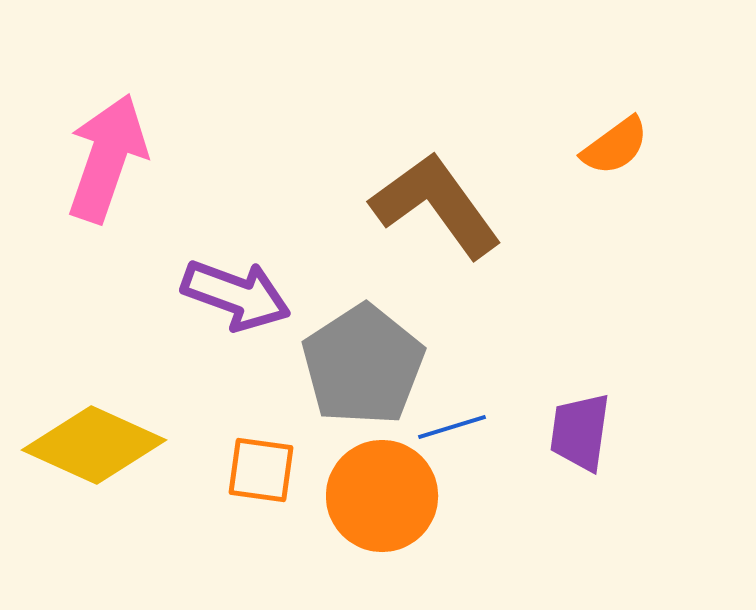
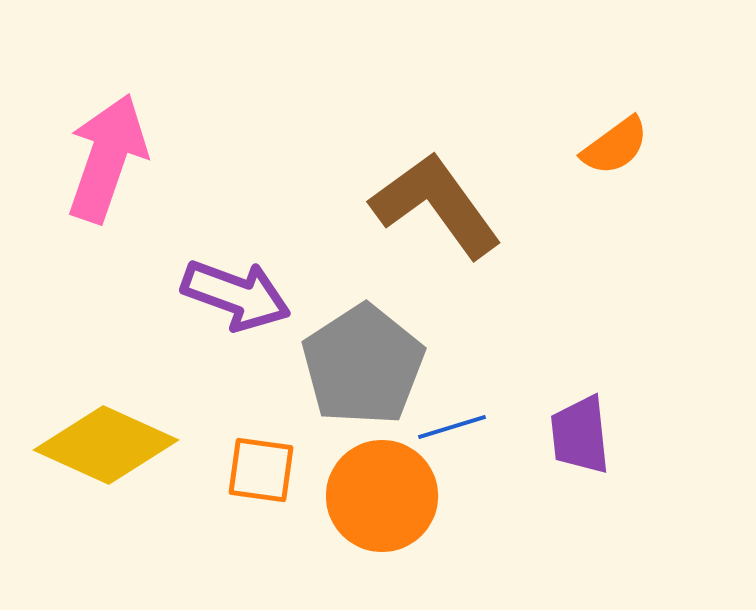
purple trapezoid: moved 3 px down; rotated 14 degrees counterclockwise
yellow diamond: moved 12 px right
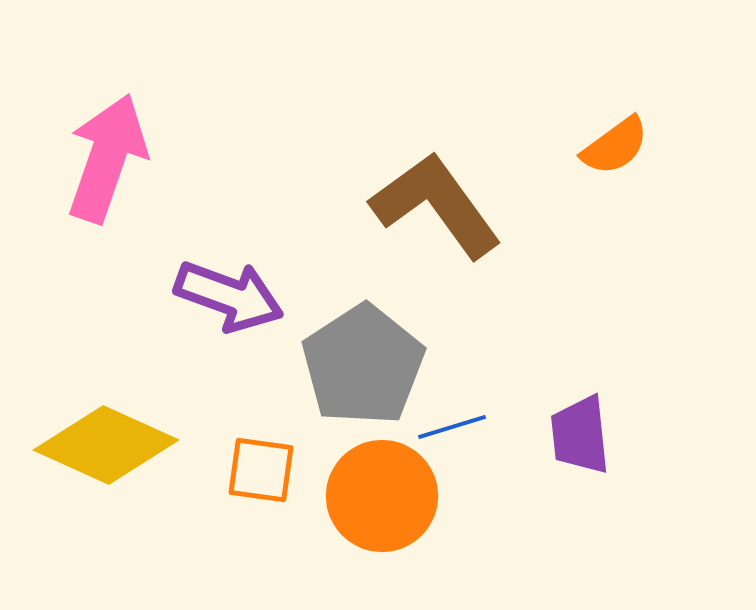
purple arrow: moved 7 px left, 1 px down
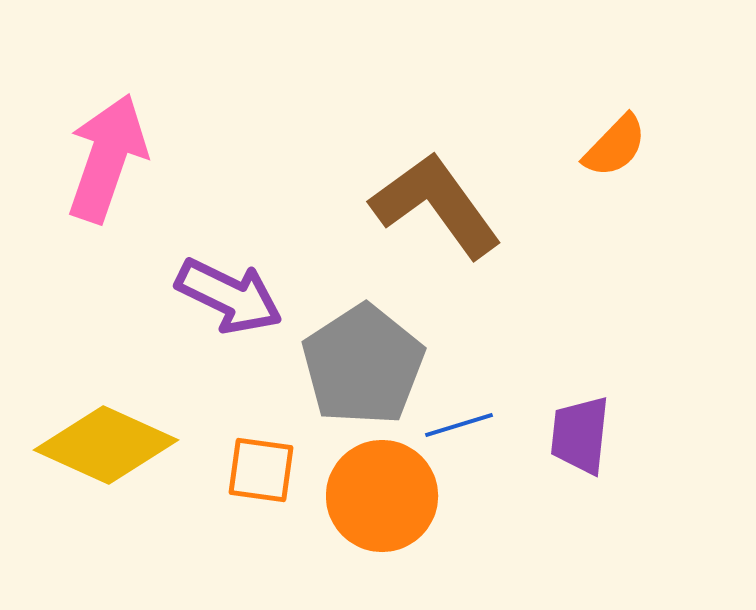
orange semicircle: rotated 10 degrees counterclockwise
purple arrow: rotated 6 degrees clockwise
blue line: moved 7 px right, 2 px up
purple trapezoid: rotated 12 degrees clockwise
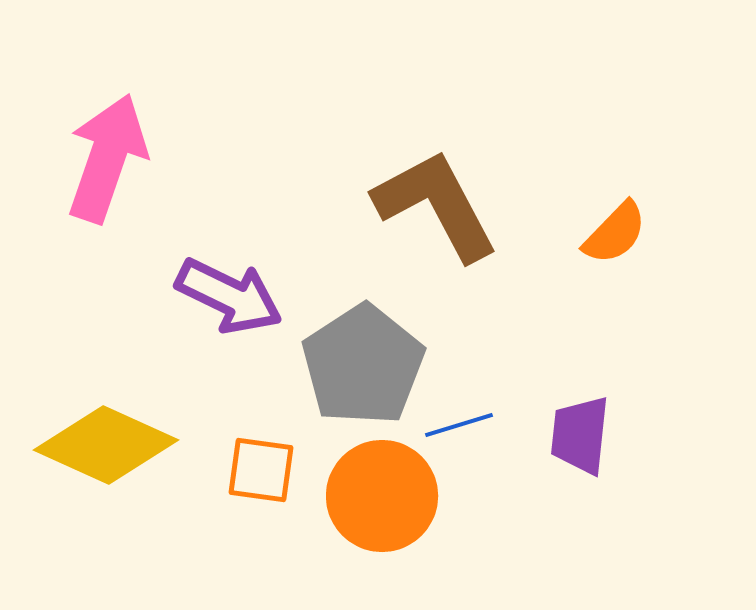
orange semicircle: moved 87 px down
brown L-shape: rotated 8 degrees clockwise
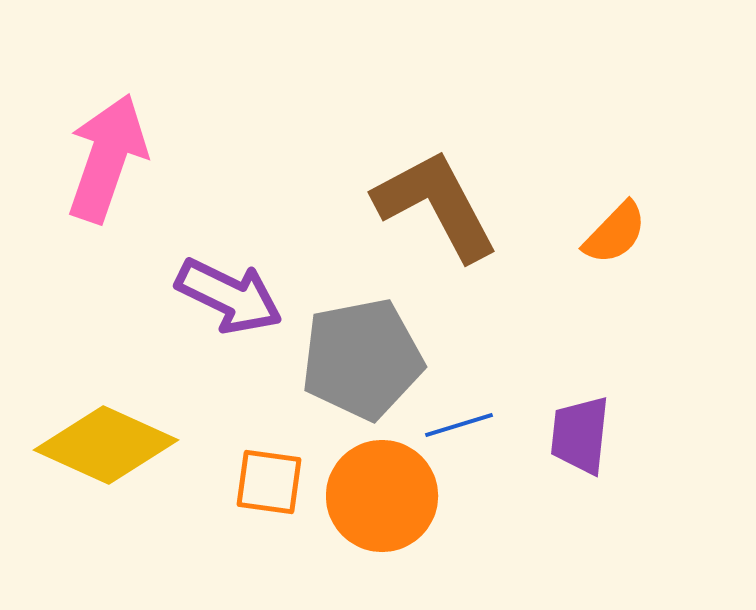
gray pentagon: moved 1 px left, 6 px up; rotated 22 degrees clockwise
orange square: moved 8 px right, 12 px down
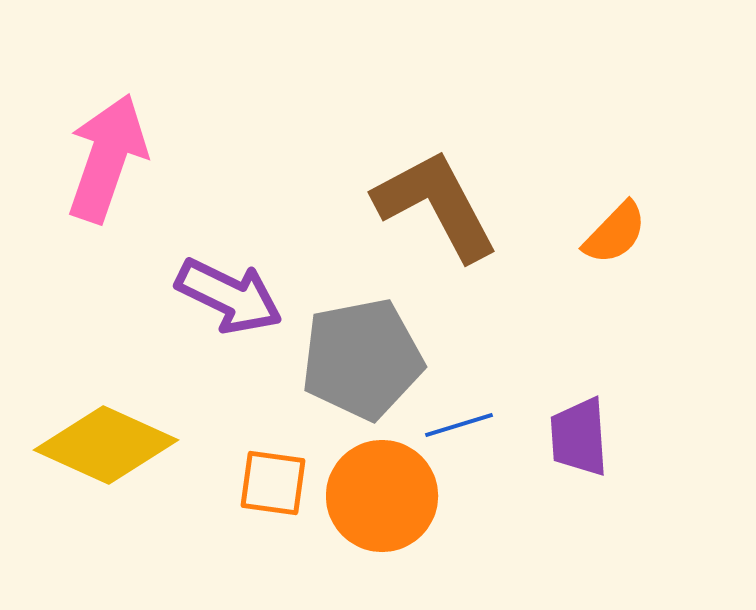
purple trapezoid: moved 1 px left, 2 px down; rotated 10 degrees counterclockwise
orange square: moved 4 px right, 1 px down
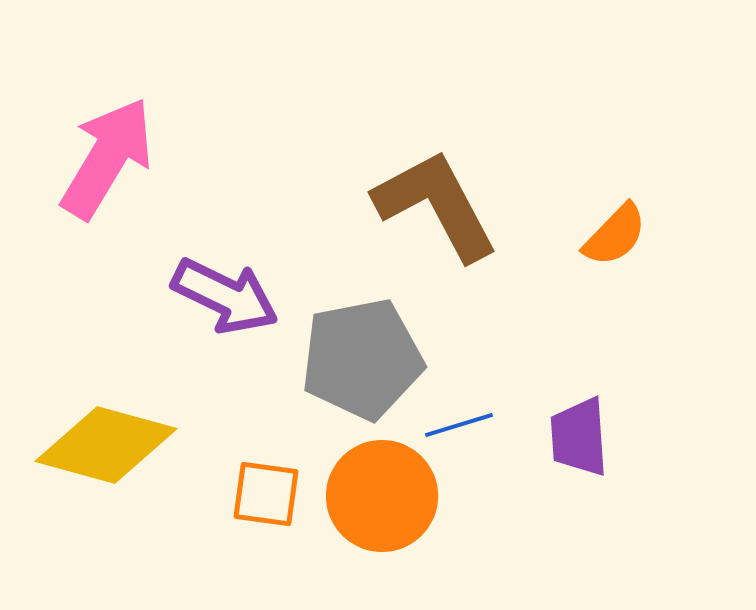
pink arrow: rotated 12 degrees clockwise
orange semicircle: moved 2 px down
purple arrow: moved 4 px left
yellow diamond: rotated 9 degrees counterclockwise
orange square: moved 7 px left, 11 px down
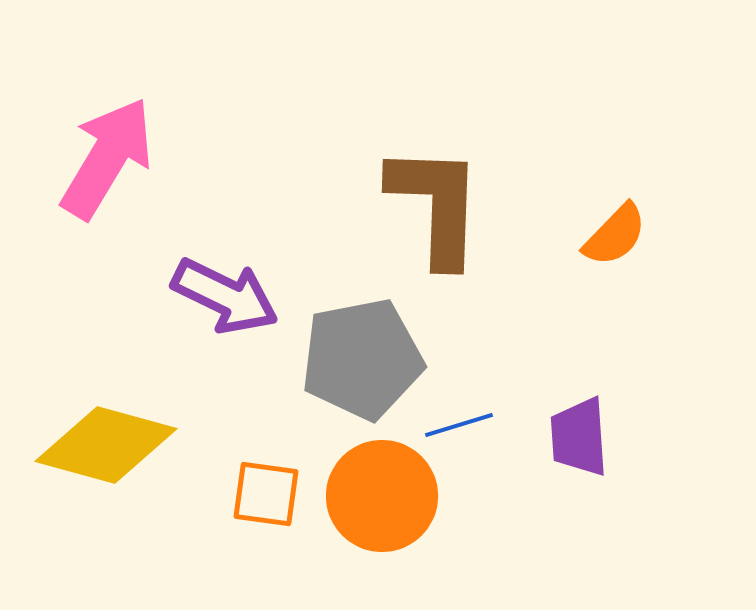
brown L-shape: rotated 30 degrees clockwise
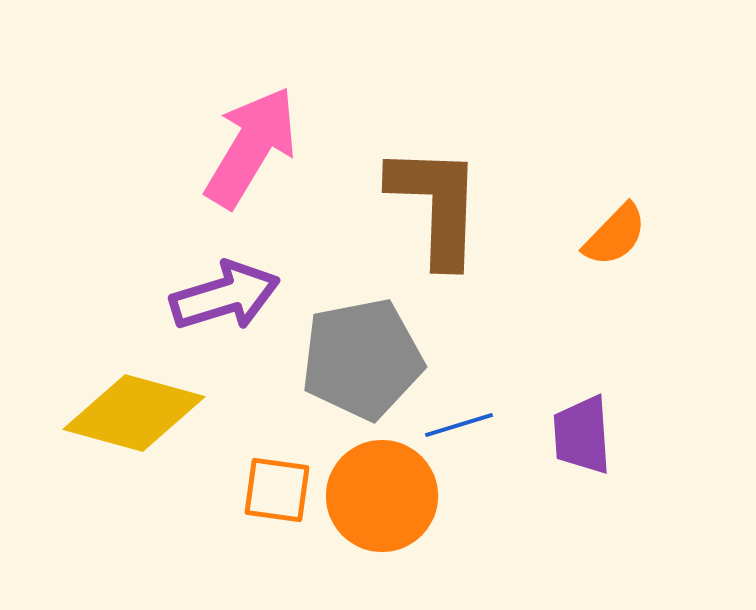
pink arrow: moved 144 px right, 11 px up
purple arrow: rotated 43 degrees counterclockwise
purple trapezoid: moved 3 px right, 2 px up
yellow diamond: moved 28 px right, 32 px up
orange square: moved 11 px right, 4 px up
